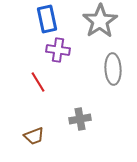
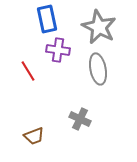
gray star: moved 1 px left, 6 px down; rotated 12 degrees counterclockwise
gray ellipse: moved 15 px left; rotated 8 degrees counterclockwise
red line: moved 10 px left, 11 px up
gray cross: rotated 35 degrees clockwise
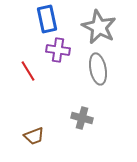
gray cross: moved 2 px right, 1 px up; rotated 10 degrees counterclockwise
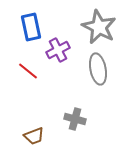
blue rectangle: moved 16 px left, 8 px down
purple cross: rotated 35 degrees counterclockwise
red line: rotated 20 degrees counterclockwise
gray cross: moved 7 px left, 1 px down
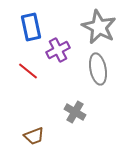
gray cross: moved 7 px up; rotated 15 degrees clockwise
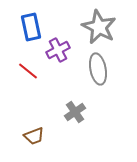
gray cross: rotated 25 degrees clockwise
